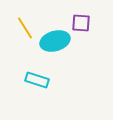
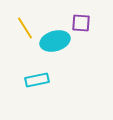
cyan rectangle: rotated 30 degrees counterclockwise
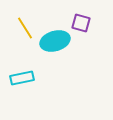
purple square: rotated 12 degrees clockwise
cyan rectangle: moved 15 px left, 2 px up
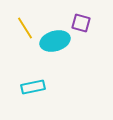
cyan rectangle: moved 11 px right, 9 px down
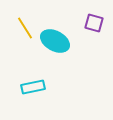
purple square: moved 13 px right
cyan ellipse: rotated 44 degrees clockwise
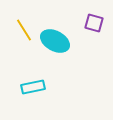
yellow line: moved 1 px left, 2 px down
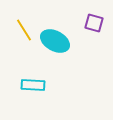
cyan rectangle: moved 2 px up; rotated 15 degrees clockwise
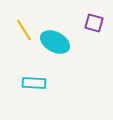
cyan ellipse: moved 1 px down
cyan rectangle: moved 1 px right, 2 px up
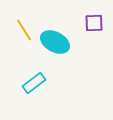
purple square: rotated 18 degrees counterclockwise
cyan rectangle: rotated 40 degrees counterclockwise
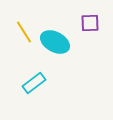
purple square: moved 4 px left
yellow line: moved 2 px down
